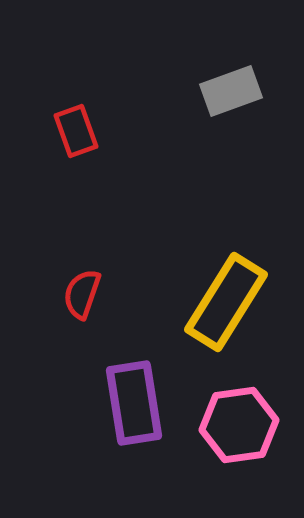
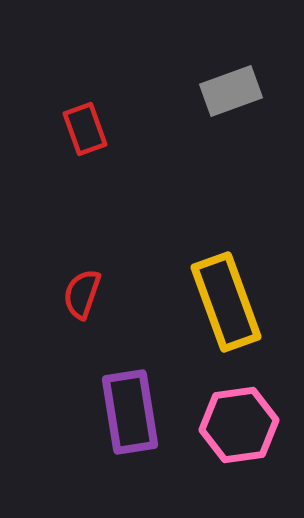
red rectangle: moved 9 px right, 2 px up
yellow rectangle: rotated 52 degrees counterclockwise
purple rectangle: moved 4 px left, 9 px down
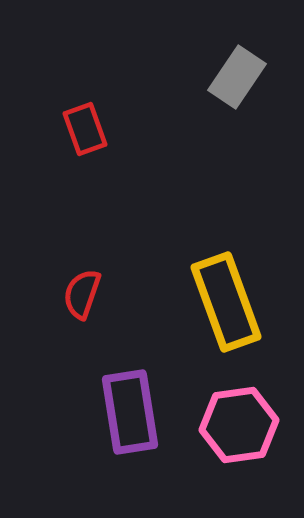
gray rectangle: moved 6 px right, 14 px up; rotated 36 degrees counterclockwise
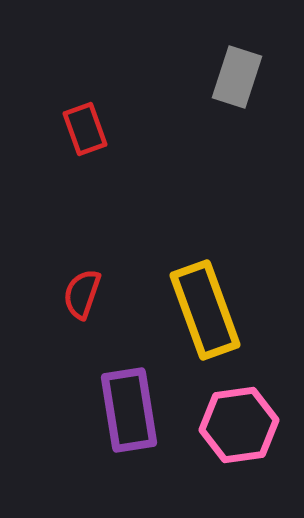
gray rectangle: rotated 16 degrees counterclockwise
yellow rectangle: moved 21 px left, 8 px down
purple rectangle: moved 1 px left, 2 px up
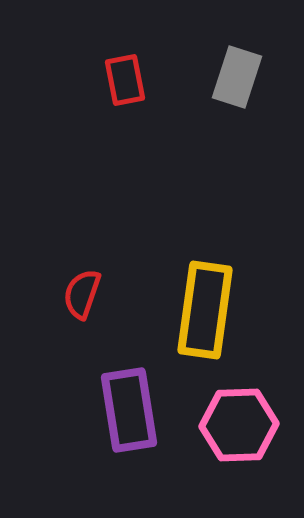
red rectangle: moved 40 px right, 49 px up; rotated 9 degrees clockwise
yellow rectangle: rotated 28 degrees clockwise
pink hexagon: rotated 6 degrees clockwise
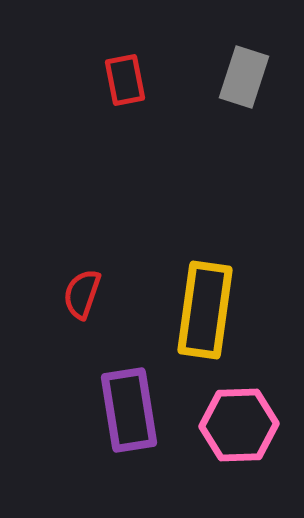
gray rectangle: moved 7 px right
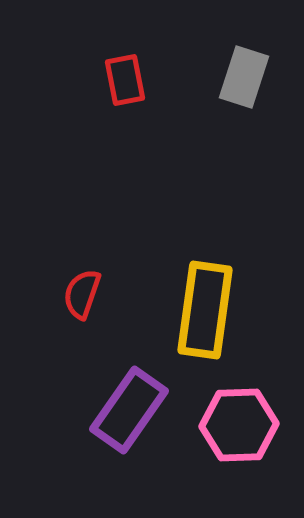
purple rectangle: rotated 44 degrees clockwise
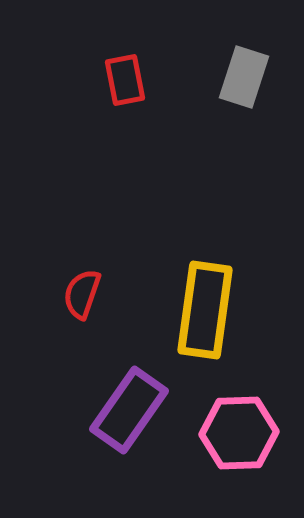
pink hexagon: moved 8 px down
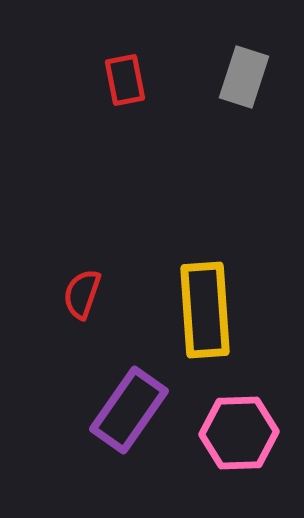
yellow rectangle: rotated 12 degrees counterclockwise
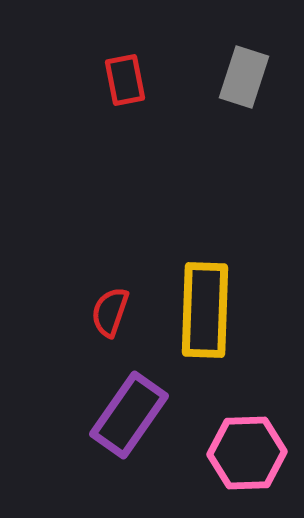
red semicircle: moved 28 px right, 18 px down
yellow rectangle: rotated 6 degrees clockwise
purple rectangle: moved 5 px down
pink hexagon: moved 8 px right, 20 px down
